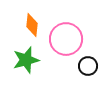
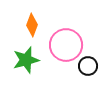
orange diamond: rotated 15 degrees clockwise
pink circle: moved 6 px down
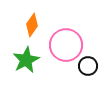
orange diamond: rotated 15 degrees clockwise
green star: rotated 12 degrees counterclockwise
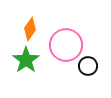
orange diamond: moved 2 px left, 4 px down
green star: rotated 8 degrees counterclockwise
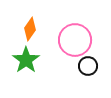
pink circle: moved 9 px right, 5 px up
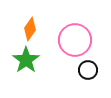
black circle: moved 4 px down
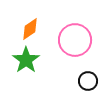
orange diamond: rotated 20 degrees clockwise
black circle: moved 11 px down
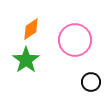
orange diamond: moved 1 px right
black circle: moved 3 px right, 1 px down
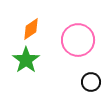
pink circle: moved 3 px right
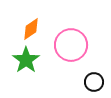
pink circle: moved 7 px left, 5 px down
black circle: moved 3 px right
